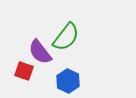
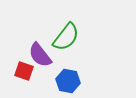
purple semicircle: moved 3 px down
blue hexagon: rotated 15 degrees counterclockwise
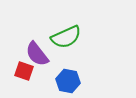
green semicircle: rotated 28 degrees clockwise
purple semicircle: moved 3 px left, 1 px up
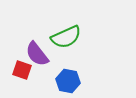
red square: moved 2 px left, 1 px up
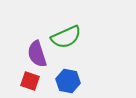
purple semicircle: rotated 20 degrees clockwise
red square: moved 8 px right, 11 px down
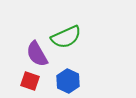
purple semicircle: rotated 12 degrees counterclockwise
blue hexagon: rotated 15 degrees clockwise
